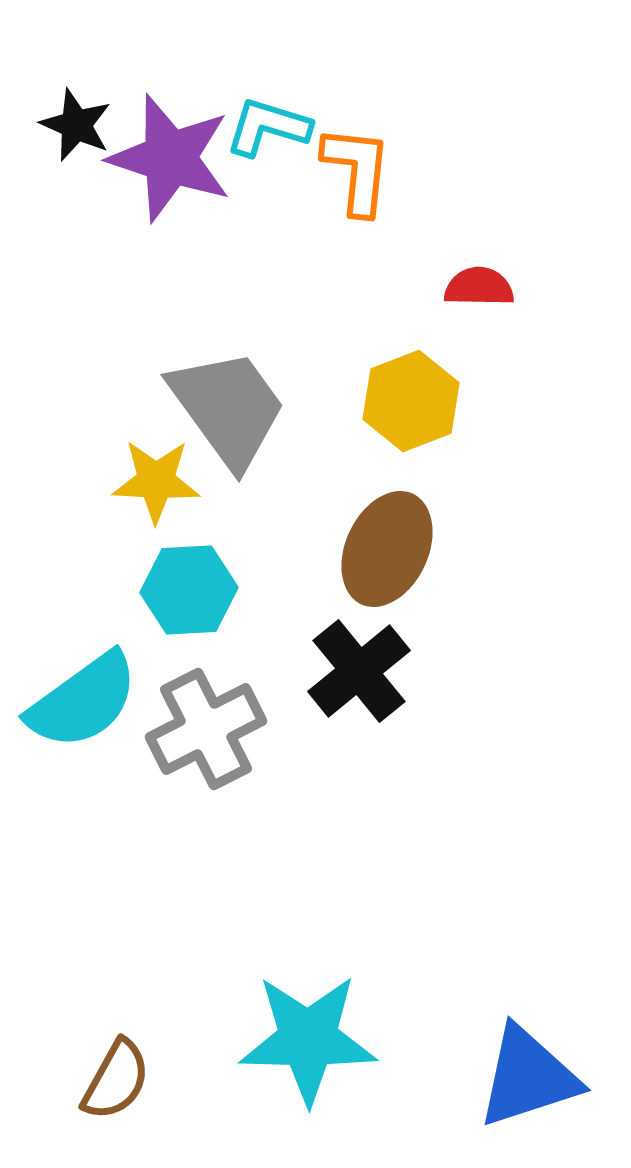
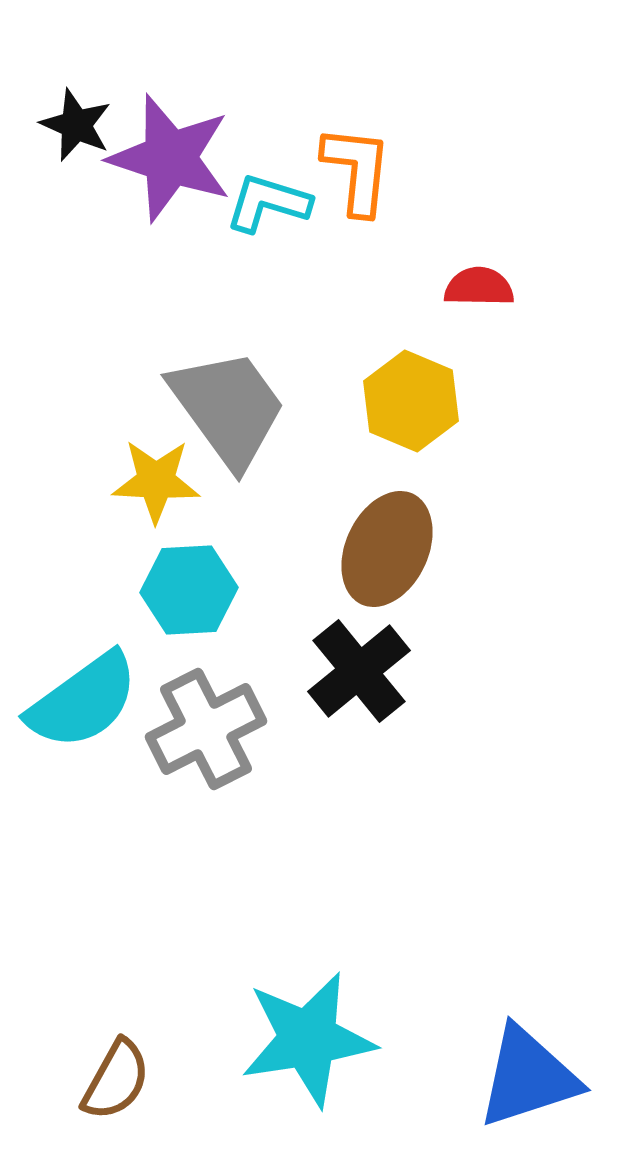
cyan L-shape: moved 76 px down
yellow hexagon: rotated 16 degrees counterclockwise
cyan star: rotated 10 degrees counterclockwise
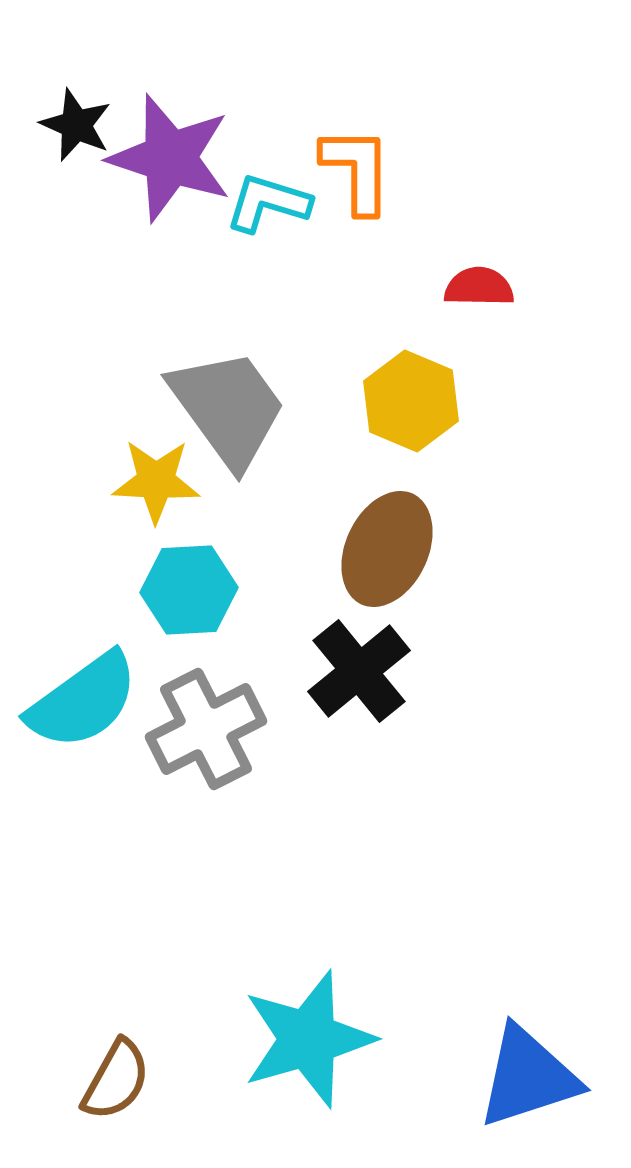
orange L-shape: rotated 6 degrees counterclockwise
cyan star: rotated 7 degrees counterclockwise
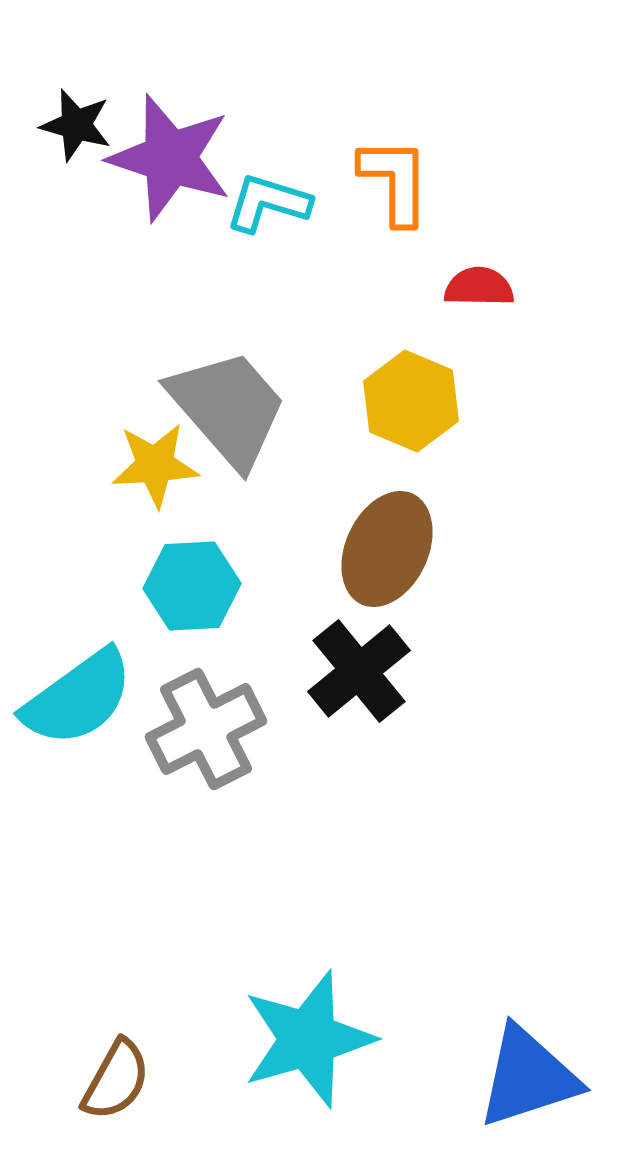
black star: rotated 8 degrees counterclockwise
orange L-shape: moved 38 px right, 11 px down
gray trapezoid: rotated 5 degrees counterclockwise
yellow star: moved 1 px left, 16 px up; rotated 6 degrees counterclockwise
cyan hexagon: moved 3 px right, 4 px up
cyan semicircle: moved 5 px left, 3 px up
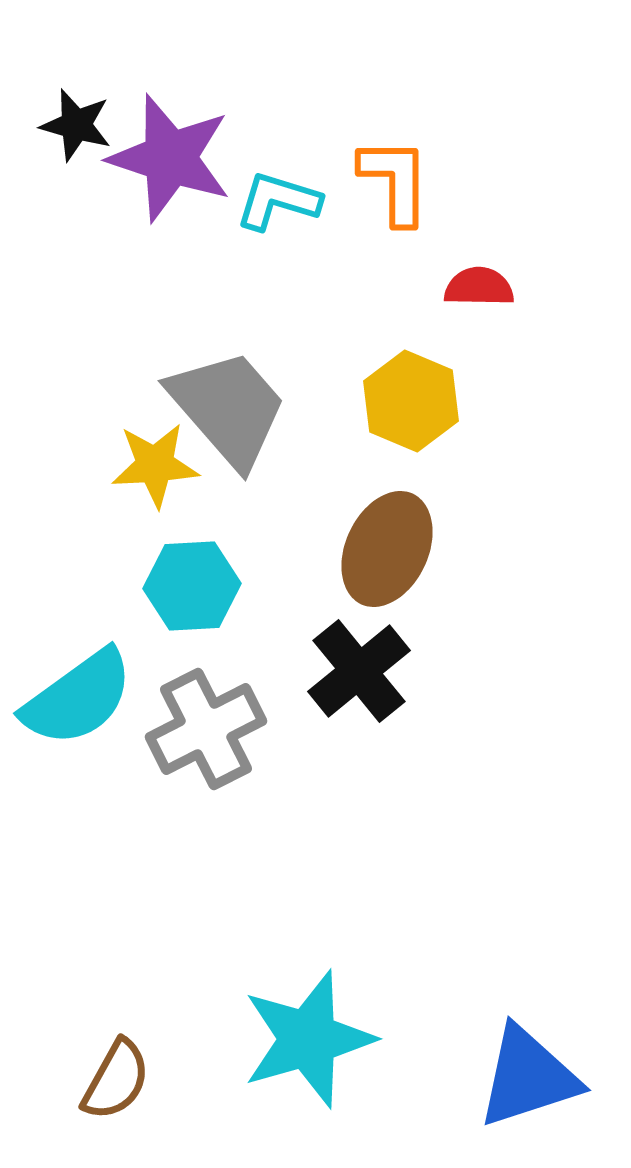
cyan L-shape: moved 10 px right, 2 px up
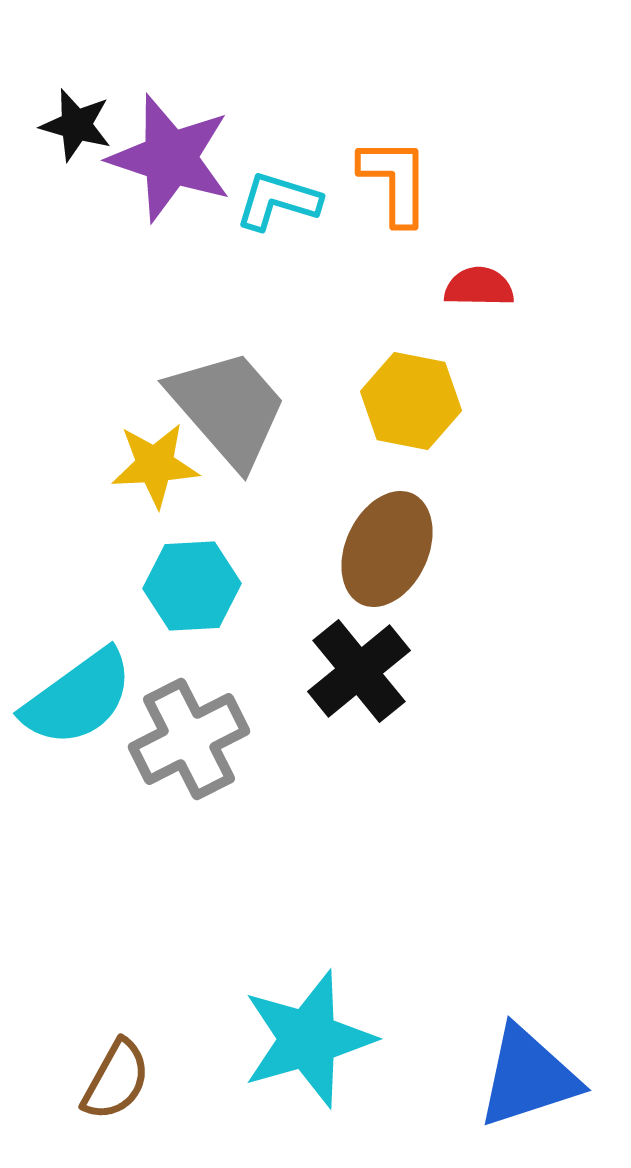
yellow hexagon: rotated 12 degrees counterclockwise
gray cross: moved 17 px left, 10 px down
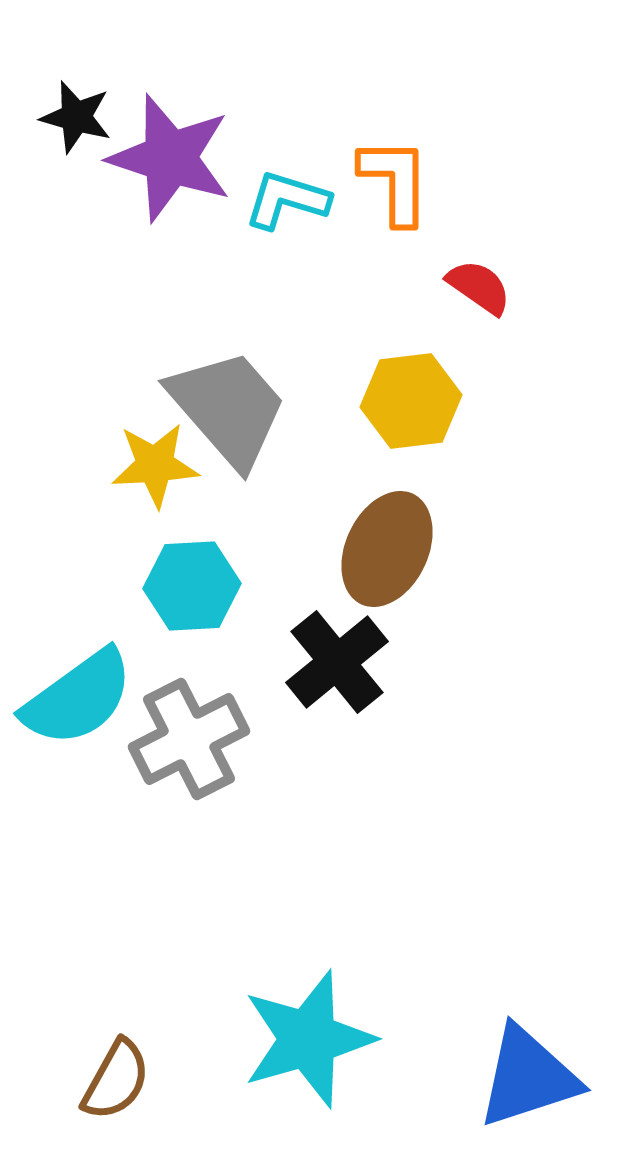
black star: moved 8 px up
cyan L-shape: moved 9 px right, 1 px up
red semicircle: rotated 34 degrees clockwise
yellow hexagon: rotated 18 degrees counterclockwise
black cross: moved 22 px left, 9 px up
